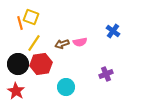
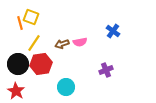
purple cross: moved 4 px up
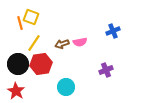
blue cross: rotated 32 degrees clockwise
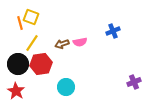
yellow line: moved 2 px left
purple cross: moved 28 px right, 12 px down
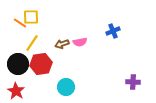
yellow square: rotated 21 degrees counterclockwise
orange line: rotated 40 degrees counterclockwise
purple cross: moved 1 px left; rotated 24 degrees clockwise
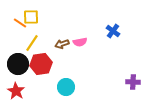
blue cross: rotated 32 degrees counterclockwise
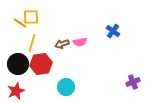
yellow line: rotated 18 degrees counterclockwise
purple cross: rotated 24 degrees counterclockwise
red star: rotated 18 degrees clockwise
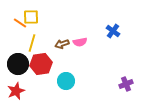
purple cross: moved 7 px left, 2 px down
cyan circle: moved 6 px up
